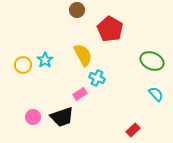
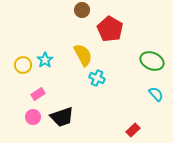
brown circle: moved 5 px right
pink rectangle: moved 42 px left
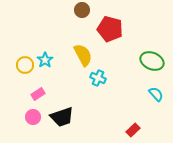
red pentagon: rotated 15 degrees counterclockwise
yellow circle: moved 2 px right
cyan cross: moved 1 px right
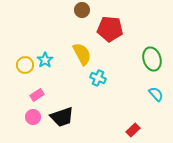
red pentagon: rotated 10 degrees counterclockwise
yellow semicircle: moved 1 px left, 1 px up
green ellipse: moved 2 px up; rotated 50 degrees clockwise
pink rectangle: moved 1 px left, 1 px down
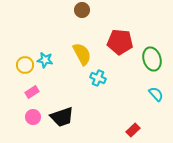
red pentagon: moved 10 px right, 13 px down
cyan star: rotated 28 degrees counterclockwise
pink rectangle: moved 5 px left, 3 px up
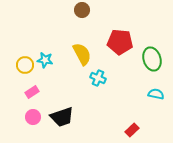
cyan semicircle: rotated 35 degrees counterclockwise
red rectangle: moved 1 px left
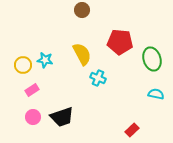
yellow circle: moved 2 px left
pink rectangle: moved 2 px up
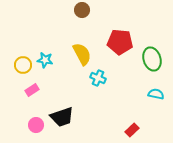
pink circle: moved 3 px right, 8 px down
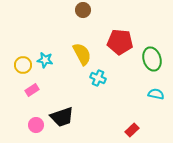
brown circle: moved 1 px right
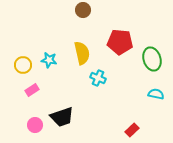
yellow semicircle: moved 1 px up; rotated 15 degrees clockwise
cyan star: moved 4 px right
pink circle: moved 1 px left
